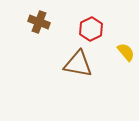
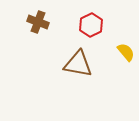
brown cross: moved 1 px left
red hexagon: moved 4 px up
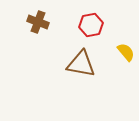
red hexagon: rotated 15 degrees clockwise
brown triangle: moved 3 px right
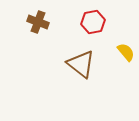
red hexagon: moved 2 px right, 3 px up
brown triangle: rotated 28 degrees clockwise
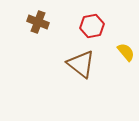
red hexagon: moved 1 px left, 4 px down
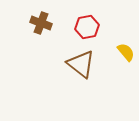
brown cross: moved 3 px right, 1 px down
red hexagon: moved 5 px left, 1 px down
